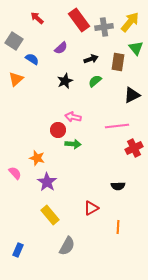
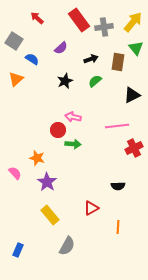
yellow arrow: moved 3 px right
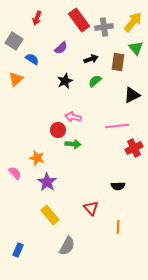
red arrow: rotated 112 degrees counterclockwise
red triangle: rotated 42 degrees counterclockwise
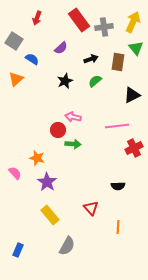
yellow arrow: rotated 15 degrees counterclockwise
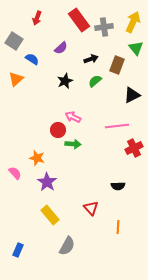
brown rectangle: moved 1 px left, 3 px down; rotated 12 degrees clockwise
pink arrow: rotated 14 degrees clockwise
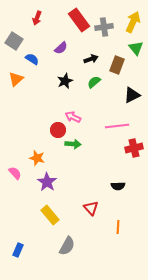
green semicircle: moved 1 px left, 1 px down
red cross: rotated 12 degrees clockwise
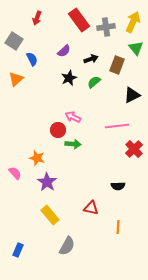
gray cross: moved 2 px right
purple semicircle: moved 3 px right, 3 px down
blue semicircle: rotated 32 degrees clockwise
black star: moved 4 px right, 3 px up
red cross: moved 1 px down; rotated 30 degrees counterclockwise
red triangle: rotated 35 degrees counterclockwise
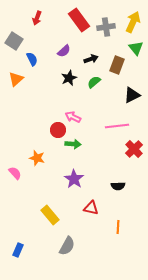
purple star: moved 27 px right, 3 px up
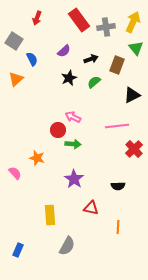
yellow rectangle: rotated 36 degrees clockwise
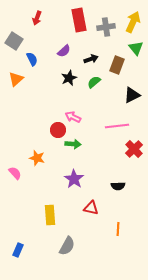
red rectangle: rotated 25 degrees clockwise
orange line: moved 2 px down
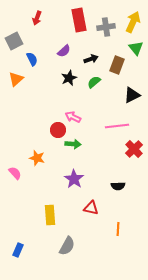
gray square: rotated 30 degrees clockwise
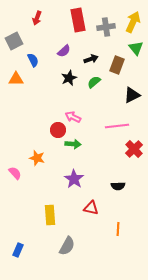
red rectangle: moved 1 px left
blue semicircle: moved 1 px right, 1 px down
orange triangle: rotated 42 degrees clockwise
